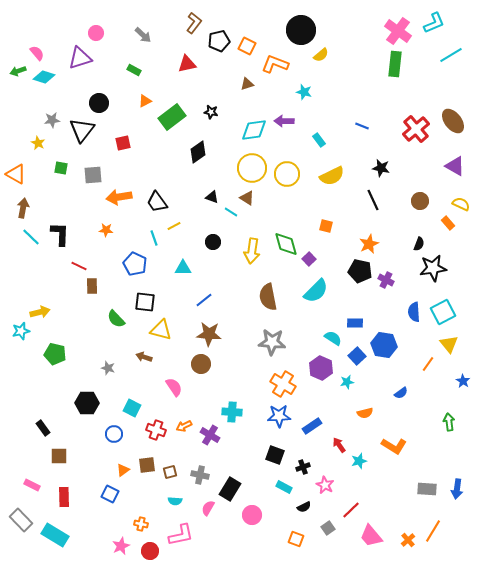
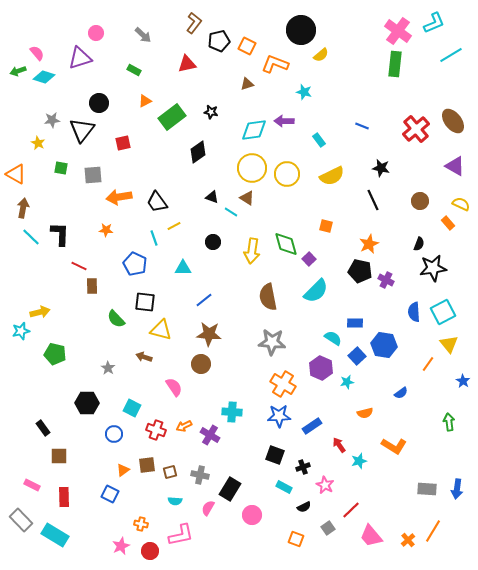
gray star at (108, 368): rotated 16 degrees clockwise
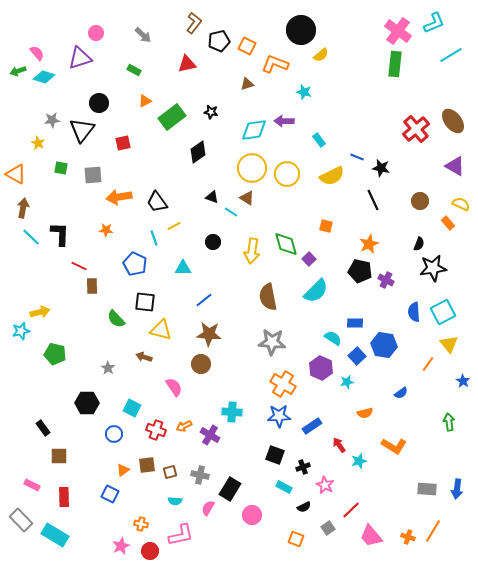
blue line at (362, 126): moved 5 px left, 31 px down
orange cross at (408, 540): moved 3 px up; rotated 32 degrees counterclockwise
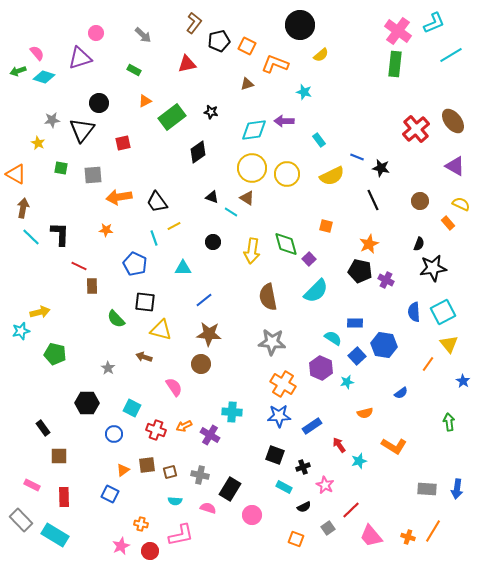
black circle at (301, 30): moved 1 px left, 5 px up
pink semicircle at (208, 508): rotated 77 degrees clockwise
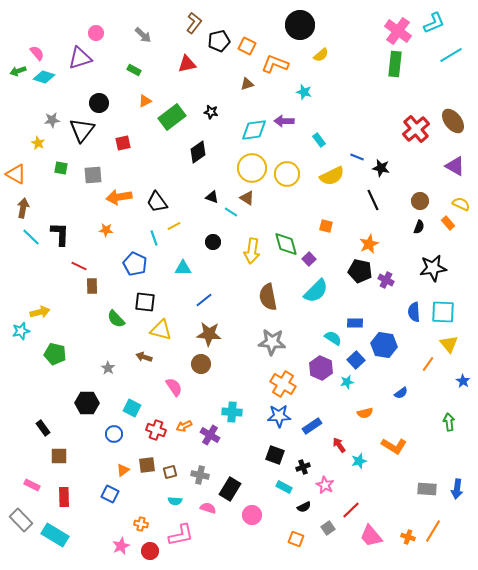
black semicircle at (419, 244): moved 17 px up
cyan square at (443, 312): rotated 30 degrees clockwise
blue square at (357, 356): moved 1 px left, 4 px down
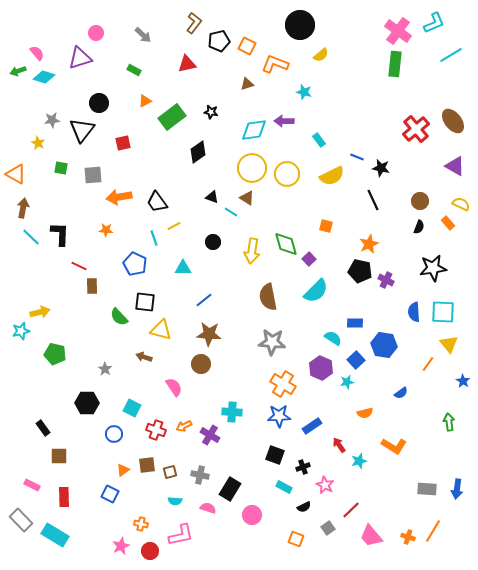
green semicircle at (116, 319): moved 3 px right, 2 px up
gray star at (108, 368): moved 3 px left, 1 px down
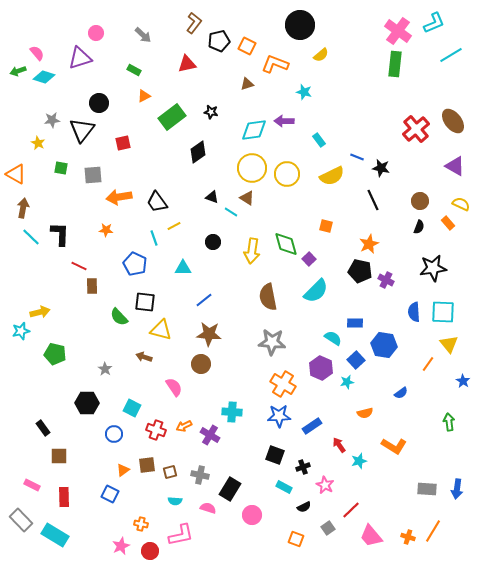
orange triangle at (145, 101): moved 1 px left, 5 px up
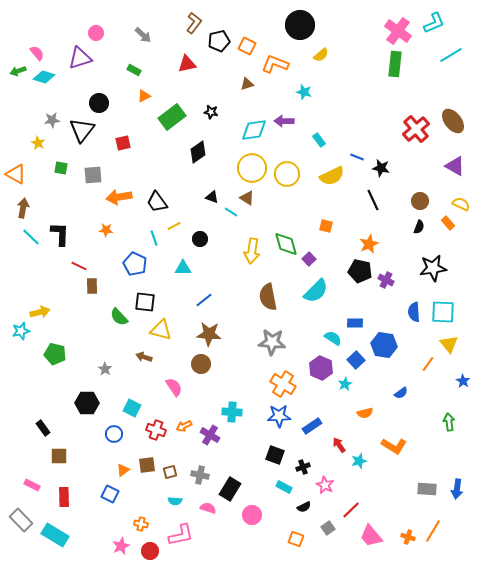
black circle at (213, 242): moved 13 px left, 3 px up
cyan star at (347, 382): moved 2 px left, 2 px down; rotated 16 degrees counterclockwise
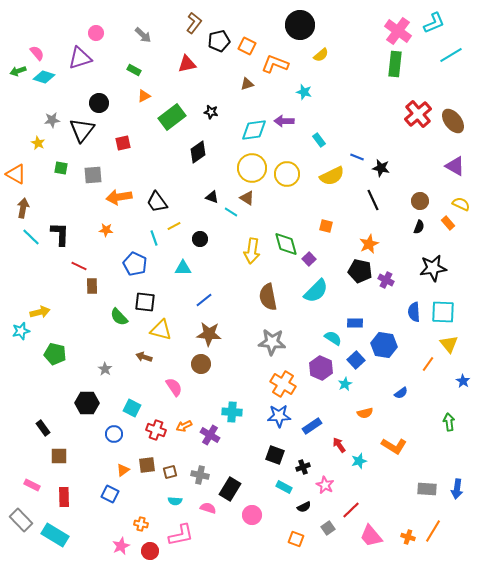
red cross at (416, 129): moved 2 px right, 15 px up
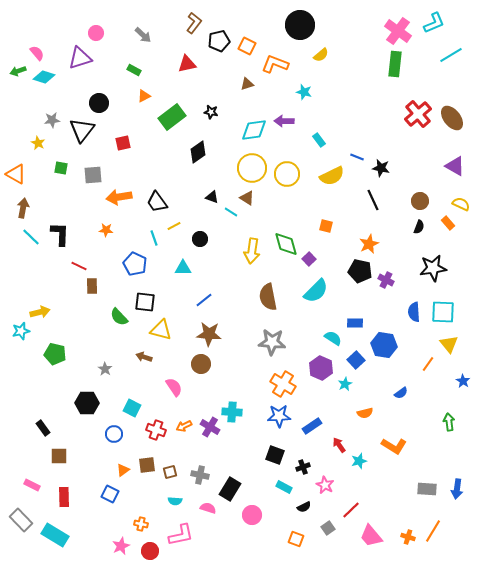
brown ellipse at (453, 121): moved 1 px left, 3 px up
purple cross at (210, 435): moved 8 px up
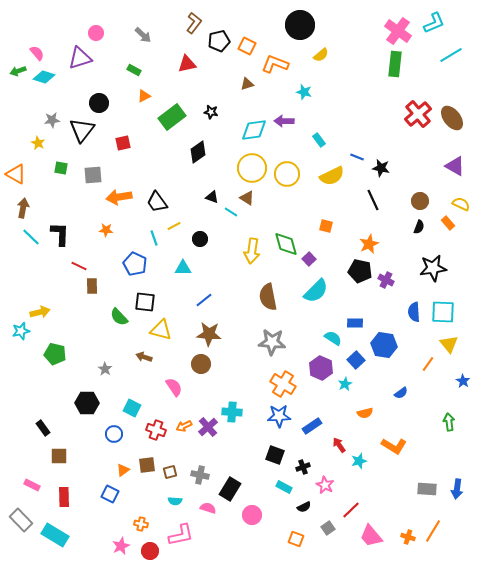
purple cross at (210, 427): moved 2 px left; rotated 18 degrees clockwise
